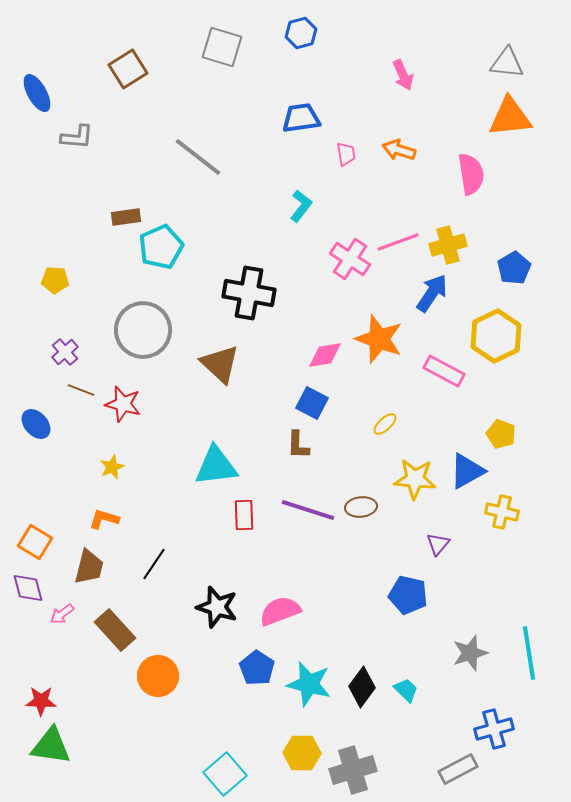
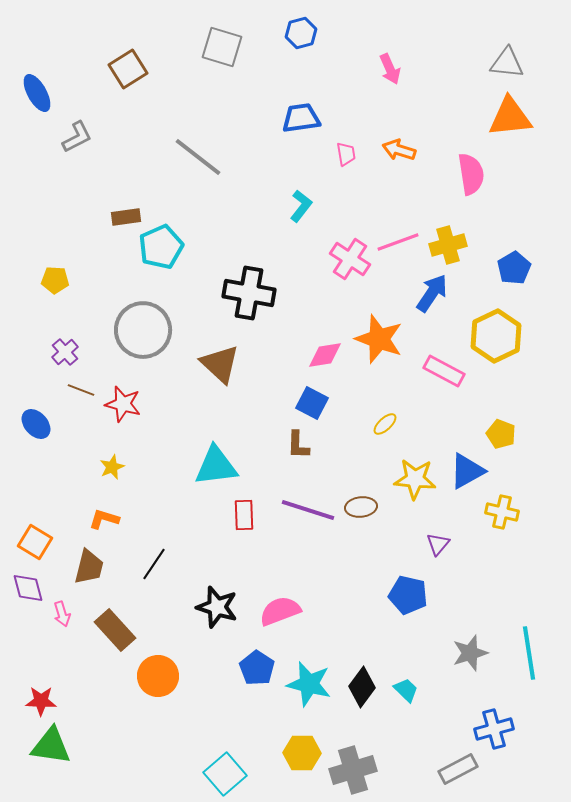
pink arrow at (403, 75): moved 13 px left, 6 px up
gray L-shape at (77, 137): rotated 32 degrees counterclockwise
pink arrow at (62, 614): rotated 70 degrees counterclockwise
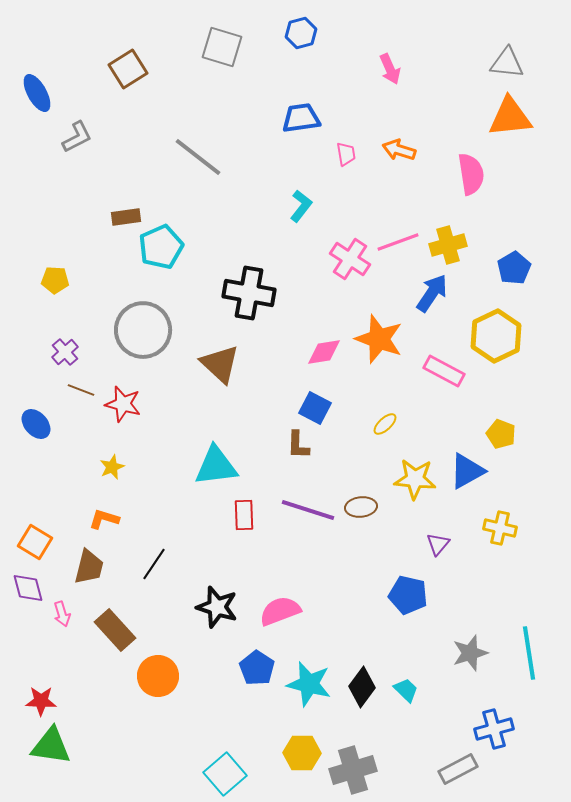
pink diamond at (325, 355): moved 1 px left, 3 px up
blue square at (312, 403): moved 3 px right, 5 px down
yellow cross at (502, 512): moved 2 px left, 16 px down
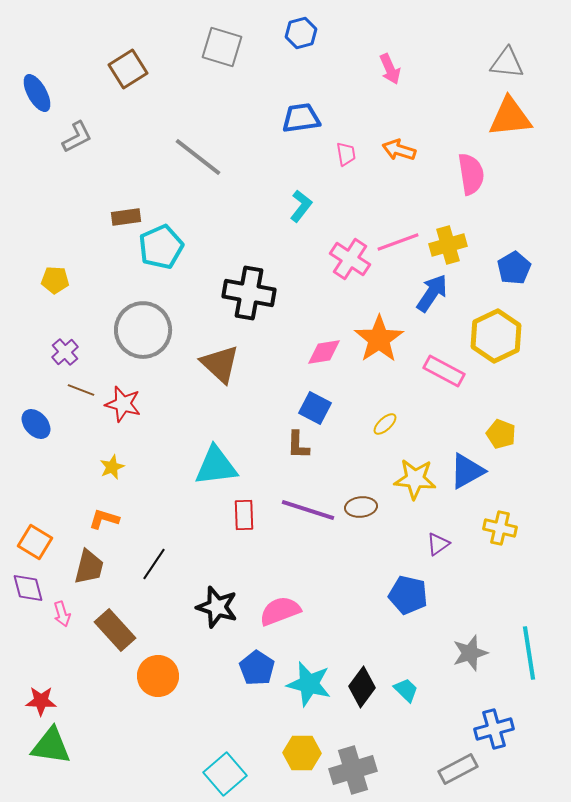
orange star at (379, 339): rotated 18 degrees clockwise
purple triangle at (438, 544): rotated 15 degrees clockwise
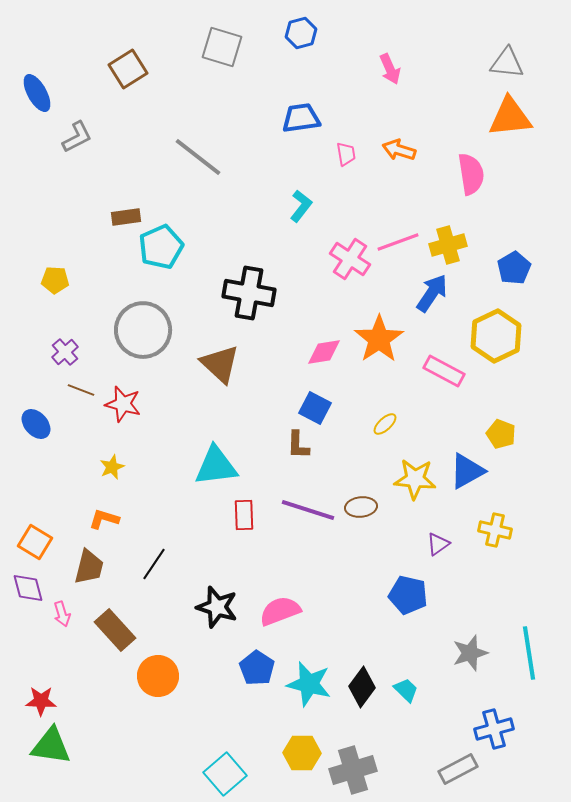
yellow cross at (500, 528): moved 5 px left, 2 px down
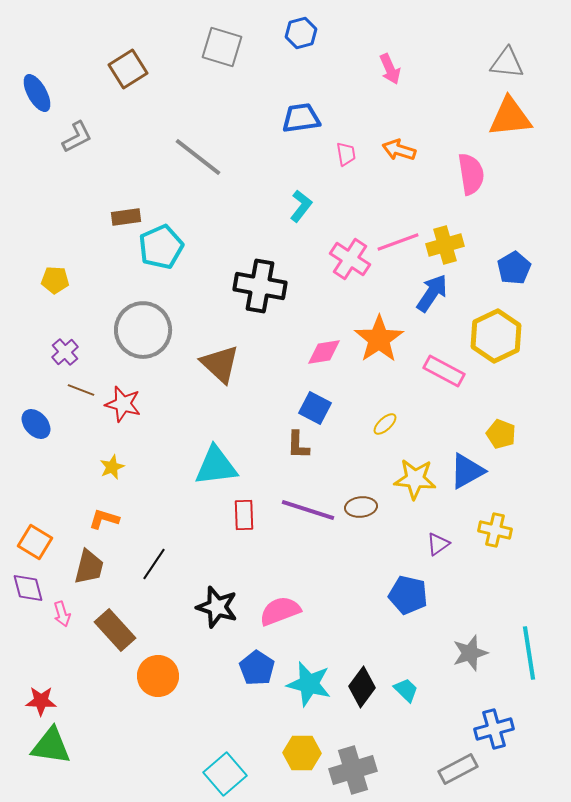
yellow cross at (448, 245): moved 3 px left
black cross at (249, 293): moved 11 px right, 7 px up
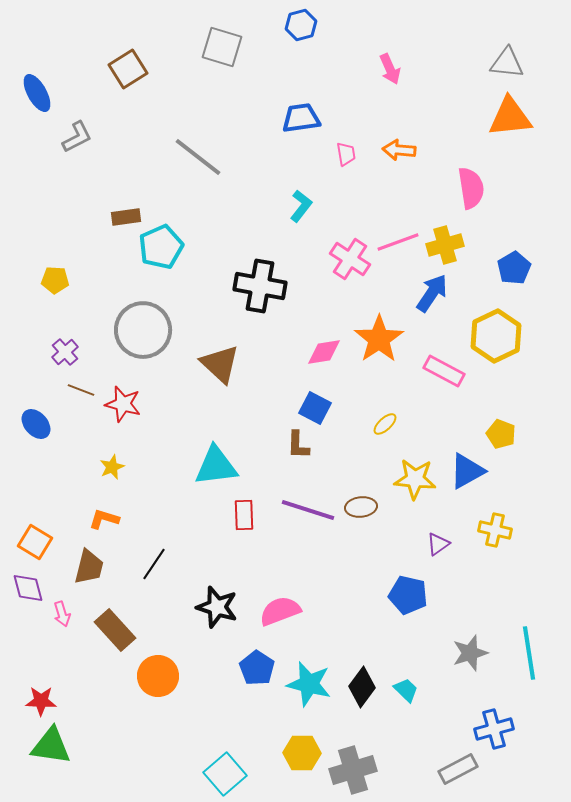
blue hexagon at (301, 33): moved 8 px up
orange arrow at (399, 150): rotated 12 degrees counterclockwise
pink semicircle at (471, 174): moved 14 px down
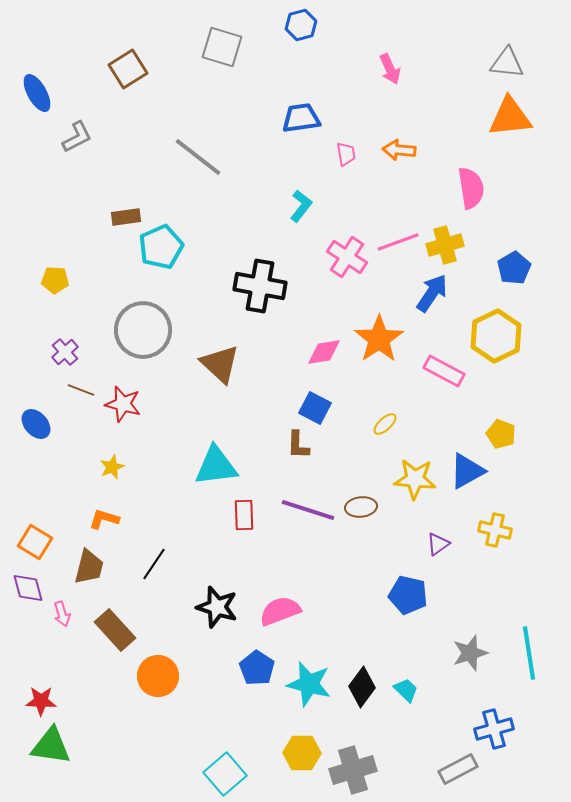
pink cross at (350, 259): moved 3 px left, 2 px up
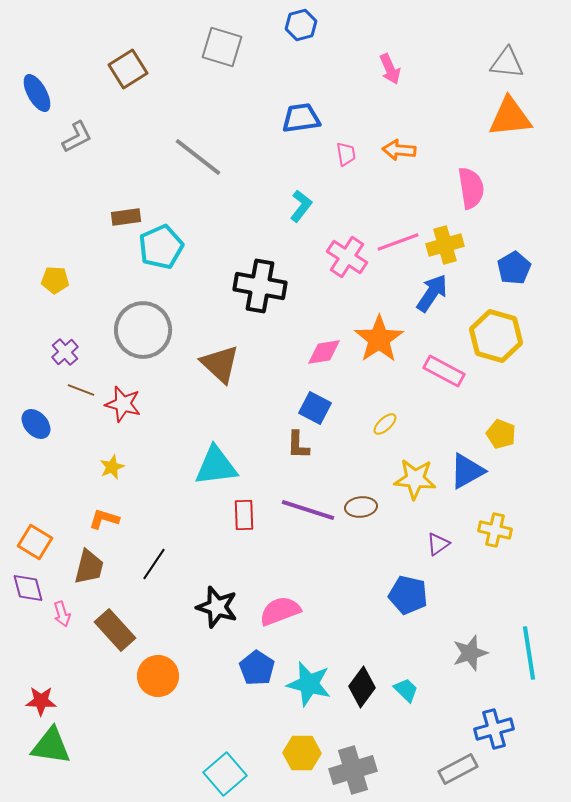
yellow hexagon at (496, 336): rotated 18 degrees counterclockwise
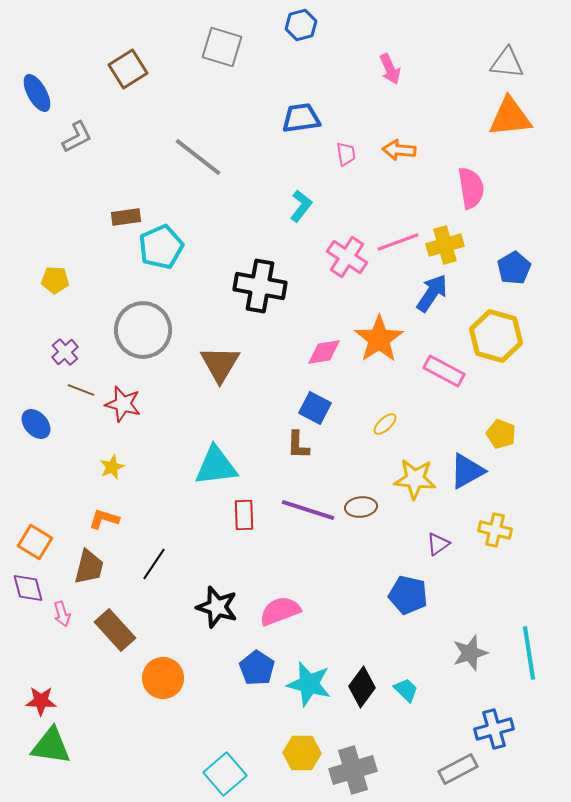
brown triangle at (220, 364): rotated 18 degrees clockwise
orange circle at (158, 676): moved 5 px right, 2 px down
